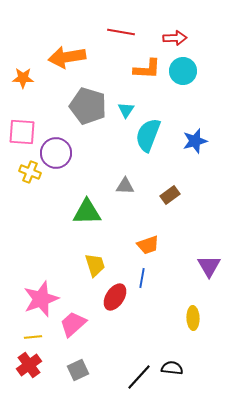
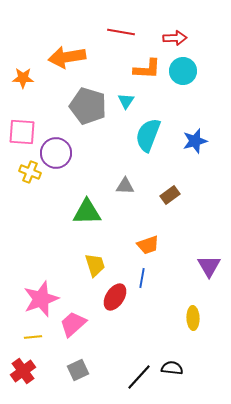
cyan triangle: moved 9 px up
red cross: moved 6 px left, 6 px down
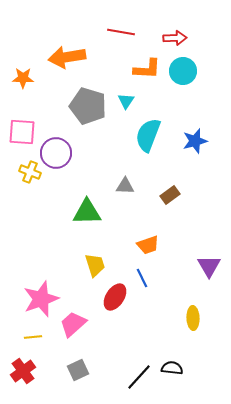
blue line: rotated 36 degrees counterclockwise
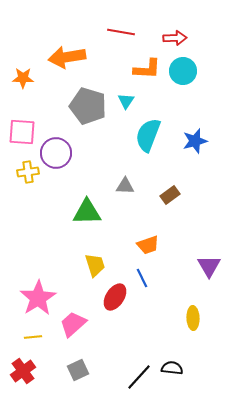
yellow cross: moved 2 px left; rotated 30 degrees counterclockwise
pink star: moved 3 px left, 1 px up; rotated 12 degrees counterclockwise
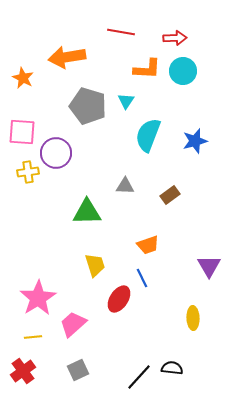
orange star: rotated 25 degrees clockwise
red ellipse: moved 4 px right, 2 px down
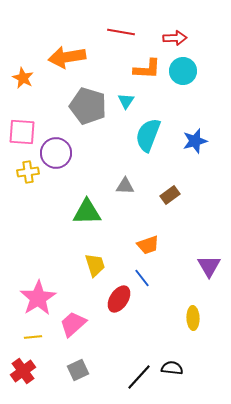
blue line: rotated 12 degrees counterclockwise
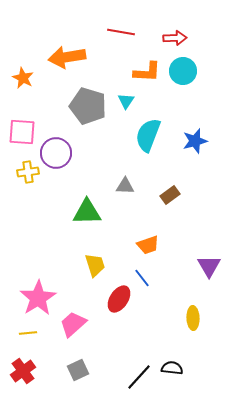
orange L-shape: moved 3 px down
yellow line: moved 5 px left, 4 px up
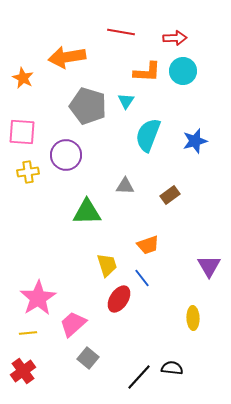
purple circle: moved 10 px right, 2 px down
yellow trapezoid: moved 12 px right
gray square: moved 10 px right, 12 px up; rotated 25 degrees counterclockwise
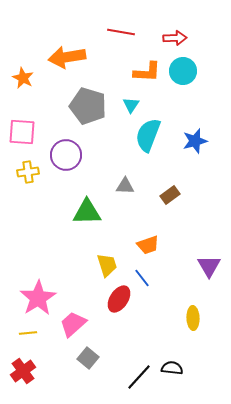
cyan triangle: moved 5 px right, 4 px down
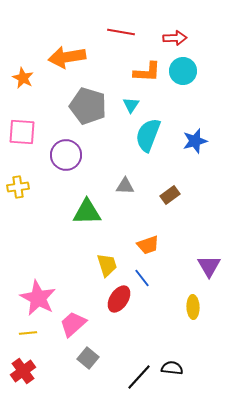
yellow cross: moved 10 px left, 15 px down
pink star: rotated 12 degrees counterclockwise
yellow ellipse: moved 11 px up
